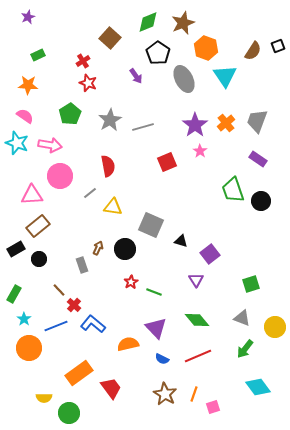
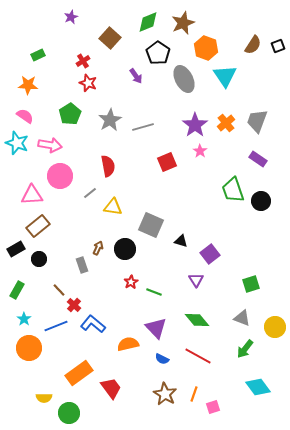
purple star at (28, 17): moved 43 px right
brown semicircle at (253, 51): moved 6 px up
green rectangle at (14, 294): moved 3 px right, 4 px up
red line at (198, 356): rotated 52 degrees clockwise
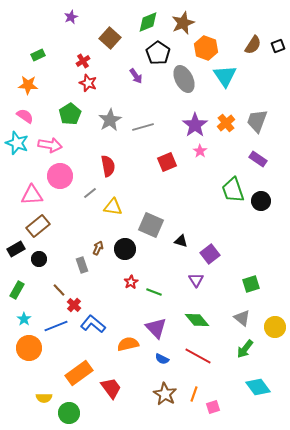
gray triangle at (242, 318): rotated 18 degrees clockwise
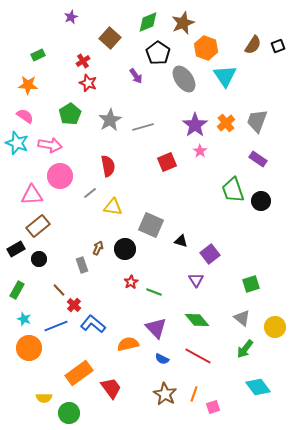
gray ellipse at (184, 79): rotated 8 degrees counterclockwise
cyan star at (24, 319): rotated 16 degrees counterclockwise
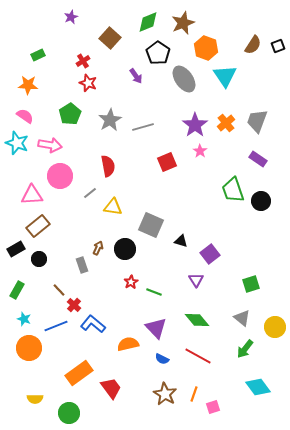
yellow semicircle at (44, 398): moved 9 px left, 1 px down
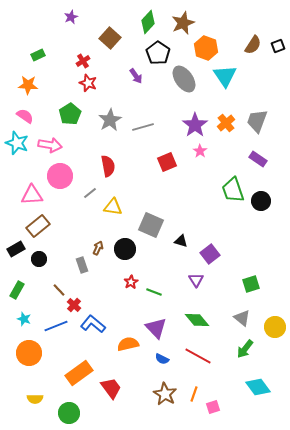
green diamond at (148, 22): rotated 25 degrees counterclockwise
orange circle at (29, 348): moved 5 px down
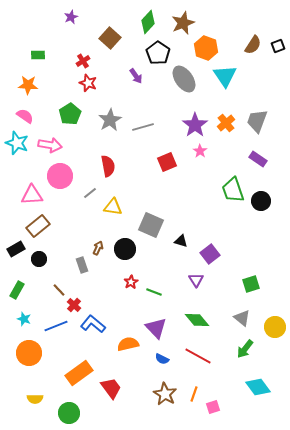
green rectangle at (38, 55): rotated 24 degrees clockwise
